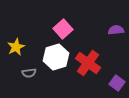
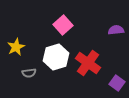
pink square: moved 4 px up
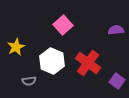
white hexagon: moved 4 px left, 4 px down; rotated 20 degrees counterclockwise
gray semicircle: moved 8 px down
purple square: moved 2 px up
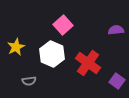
white hexagon: moved 7 px up
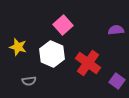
yellow star: moved 2 px right; rotated 30 degrees counterclockwise
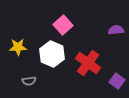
yellow star: rotated 18 degrees counterclockwise
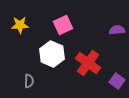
pink square: rotated 18 degrees clockwise
purple semicircle: moved 1 px right
yellow star: moved 2 px right, 22 px up
gray semicircle: rotated 80 degrees counterclockwise
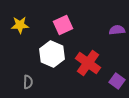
gray semicircle: moved 1 px left, 1 px down
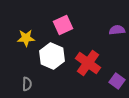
yellow star: moved 6 px right, 13 px down
white hexagon: moved 2 px down
gray semicircle: moved 1 px left, 2 px down
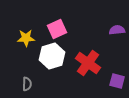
pink square: moved 6 px left, 4 px down
white hexagon: rotated 20 degrees clockwise
purple square: rotated 21 degrees counterclockwise
